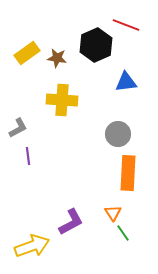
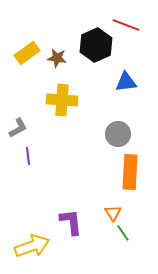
orange rectangle: moved 2 px right, 1 px up
purple L-shape: rotated 68 degrees counterclockwise
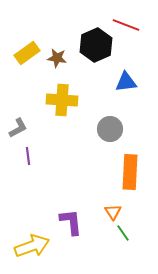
gray circle: moved 8 px left, 5 px up
orange triangle: moved 1 px up
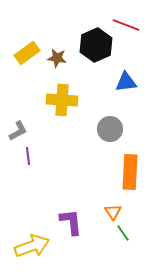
gray L-shape: moved 3 px down
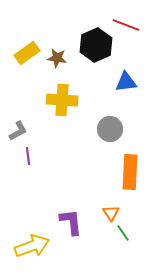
orange triangle: moved 2 px left, 1 px down
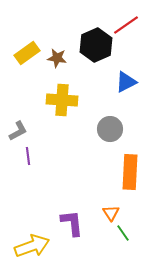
red line: rotated 56 degrees counterclockwise
blue triangle: rotated 20 degrees counterclockwise
purple L-shape: moved 1 px right, 1 px down
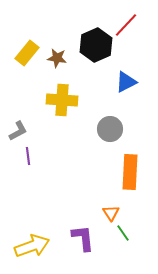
red line: rotated 12 degrees counterclockwise
yellow rectangle: rotated 15 degrees counterclockwise
purple L-shape: moved 11 px right, 15 px down
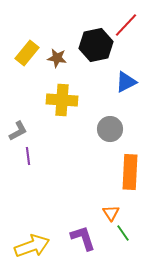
black hexagon: rotated 12 degrees clockwise
purple L-shape: rotated 12 degrees counterclockwise
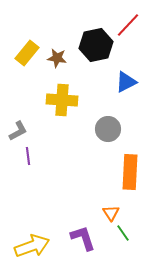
red line: moved 2 px right
gray circle: moved 2 px left
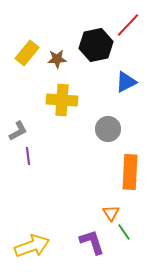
brown star: moved 1 px down; rotated 12 degrees counterclockwise
green line: moved 1 px right, 1 px up
purple L-shape: moved 9 px right, 4 px down
